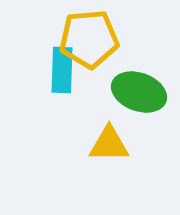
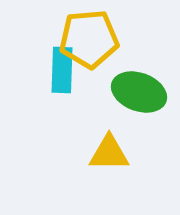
yellow triangle: moved 9 px down
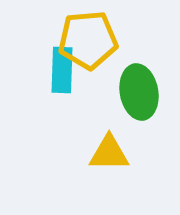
yellow pentagon: moved 1 px left, 1 px down
green ellipse: rotated 60 degrees clockwise
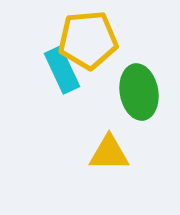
cyan rectangle: rotated 27 degrees counterclockwise
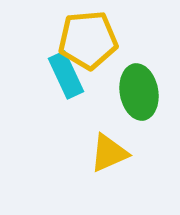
cyan rectangle: moved 4 px right, 5 px down
yellow triangle: rotated 24 degrees counterclockwise
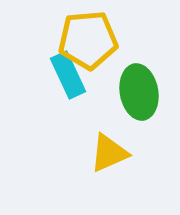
cyan rectangle: moved 2 px right
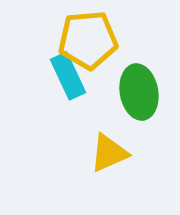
cyan rectangle: moved 1 px down
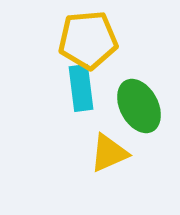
cyan rectangle: moved 13 px right, 12 px down; rotated 18 degrees clockwise
green ellipse: moved 14 px down; rotated 18 degrees counterclockwise
